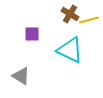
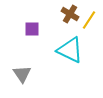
yellow line: rotated 42 degrees counterclockwise
purple square: moved 5 px up
gray triangle: moved 1 px right, 2 px up; rotated 24 degrees clockwise
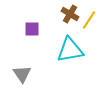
cyan triangle: rotated 36 degrees counterclockwise
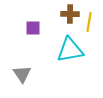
brown cross: rotated 30 degrees counterclockwise
yellow line: moved 2 px down; rotated 24 degrees counterclockwise
purple square: moved 1 px right, 1 px up
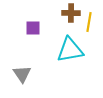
brown cross: moved 1 px right, 1 px up
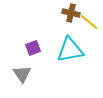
brown cross: rotated 12 degrees clockwise
yellow line: rotated 60 degrees counterclockwise
purple square: moved 20 px down; rotated 21 degrees counterclockwise
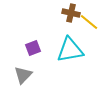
gray triangle: moved 1 px right, 1 px down; rotated 18 degrees clockwise
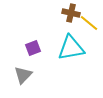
yellow line: moved 1 px down
cyan triangle: moved 1 px right, 2 px up
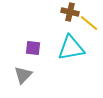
brown cross: moved 1 px left, 1 px up
purple square: rotated 28 degrees clockwise
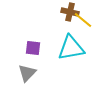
yellow line: moved 6 px left, 3 px up
gray triangle: moved 4 px right, 2 px up
